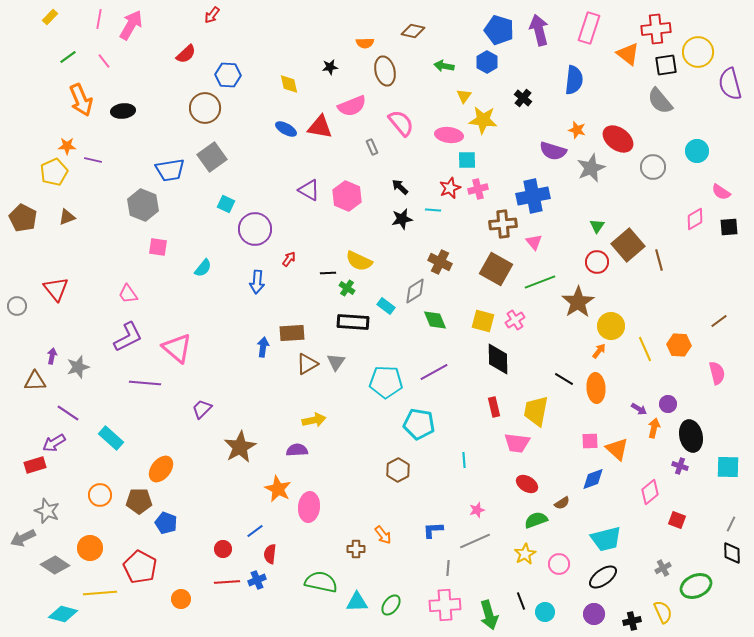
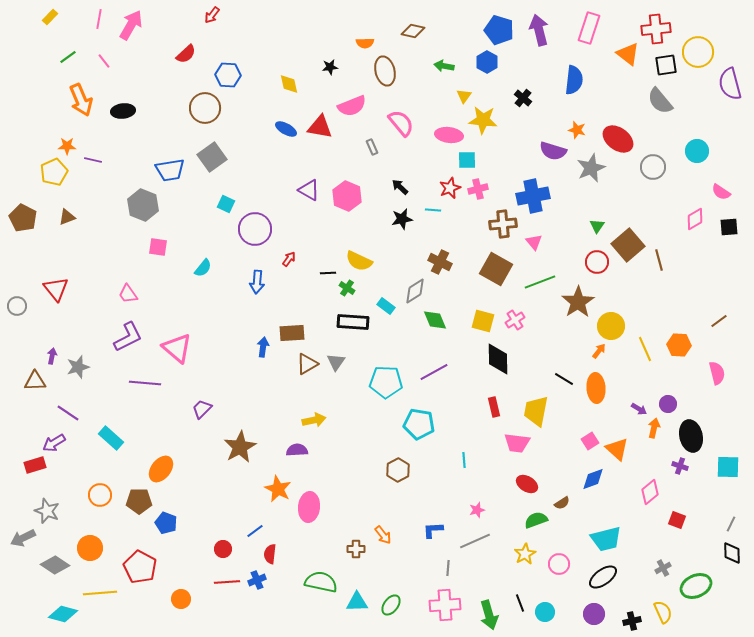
pink square at (590, 441): rotated 30 degrees counterclockwise
black line at (521, 601): moved 1 px left, 2 px down
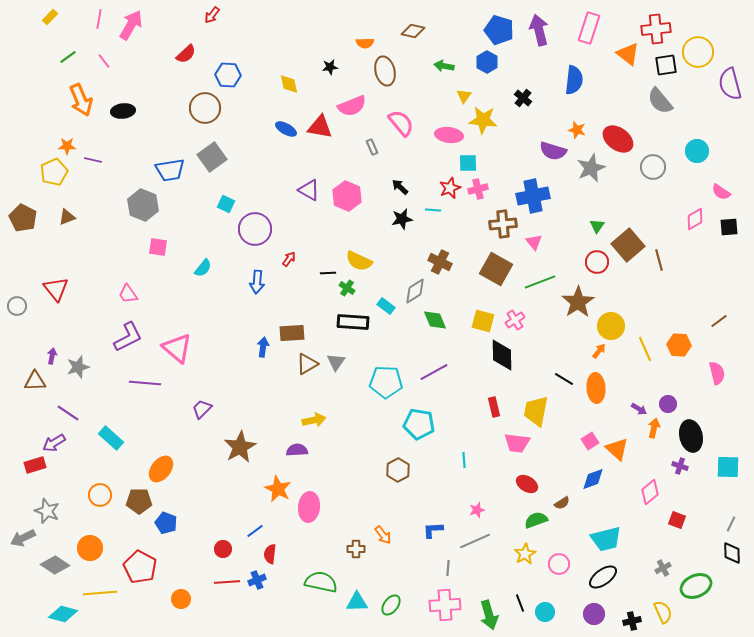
cyan square at (467, 160): moved 1 px right, 3 px down
black diamond at (498, 359): moved 4 px right, 4 px up
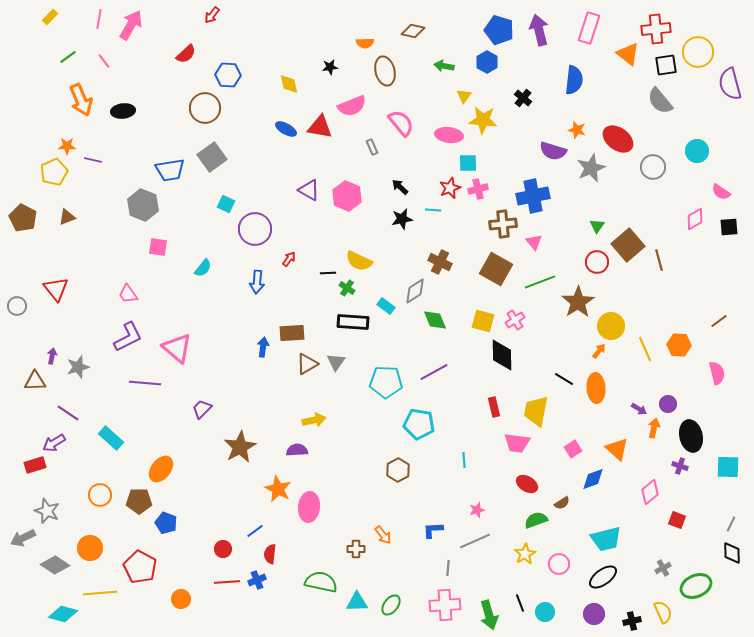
pink square at (590, 441): moved 17 px left, 8 px down
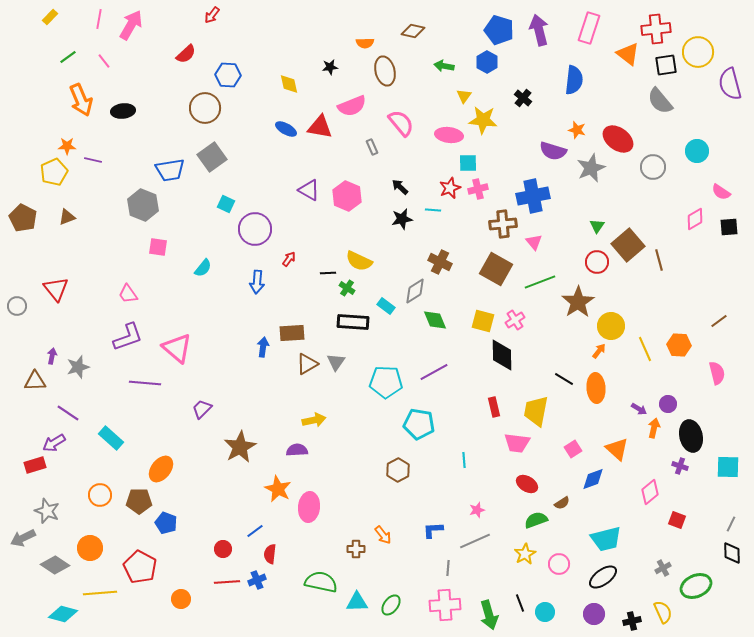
purple L-shape at (128, 337): rotated 8 degrees clockwise
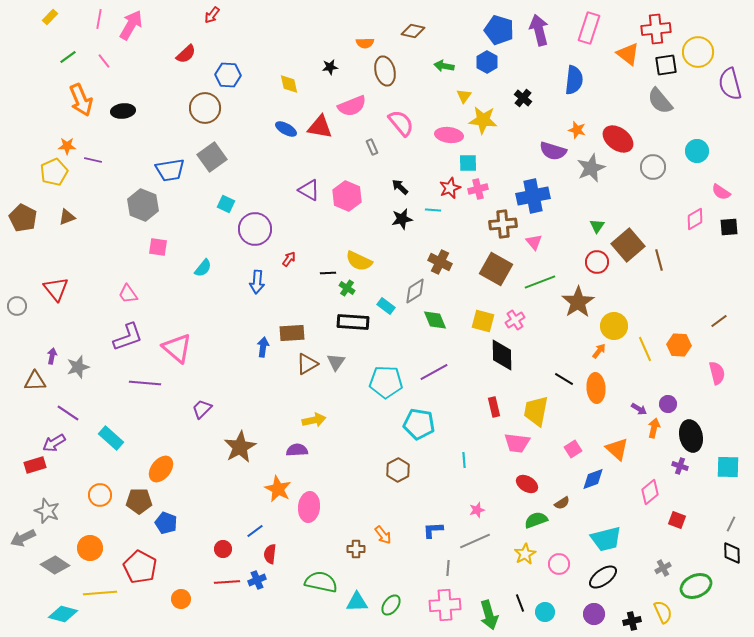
yellow circle at (611, 326): moved 3 px right
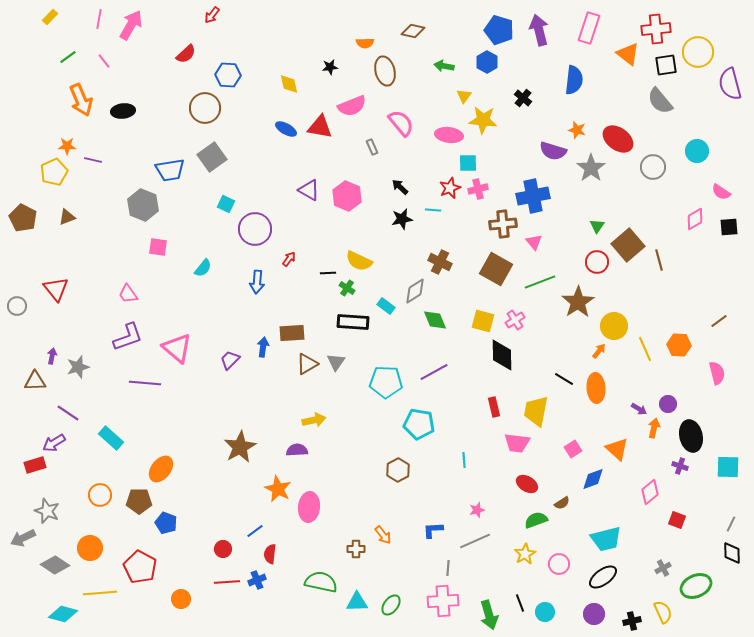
gray star at (591, 168): rotated 12 degrees counterclockwise
purple trapezoid at (202, 409): moved 28 px right, 49 px up
pink cross at (445, 605): moved 2 px left, 4 px up
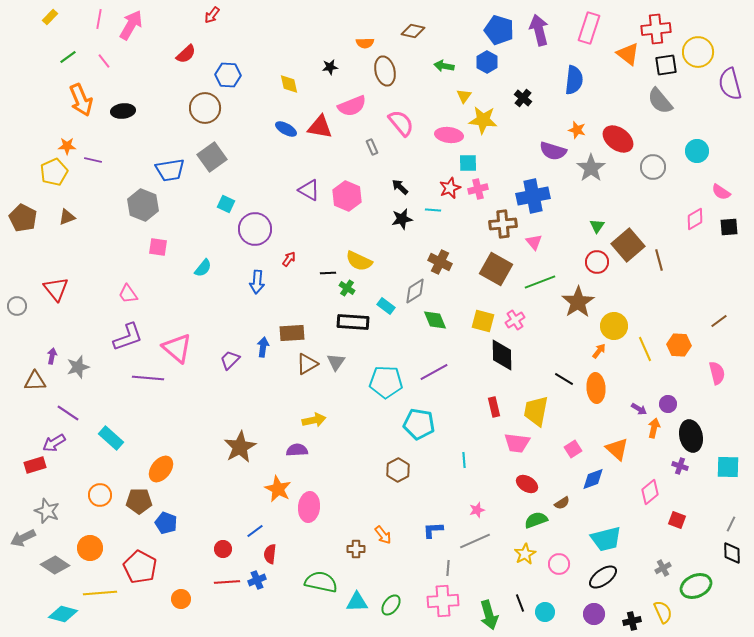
purple line at (145, 383): moved 3 px right, 5 px up
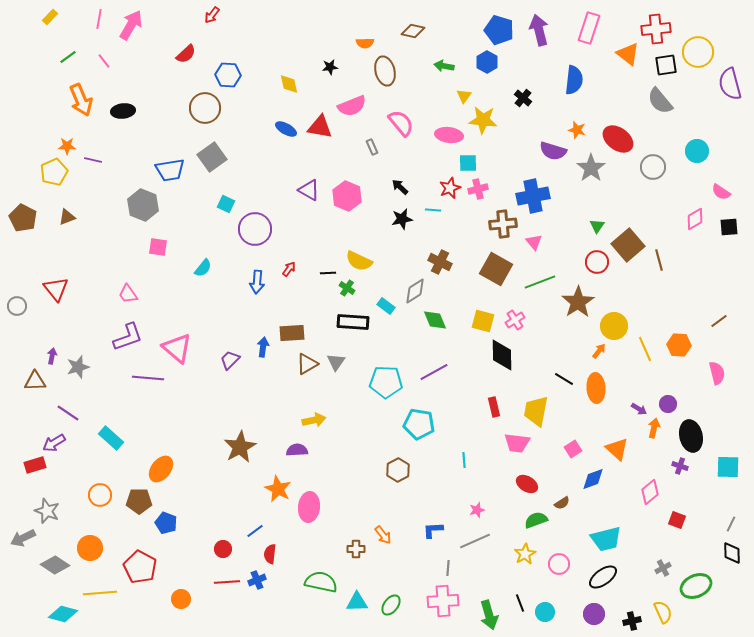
red arrow at (289, 259): moved 10 px down
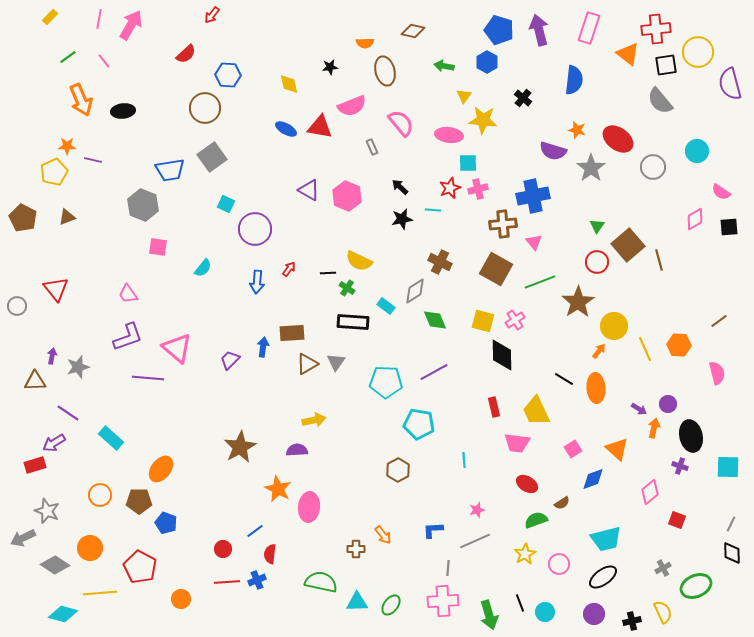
yellow trapezoid at (536, 411): rotated 36 degrees counterclockwise
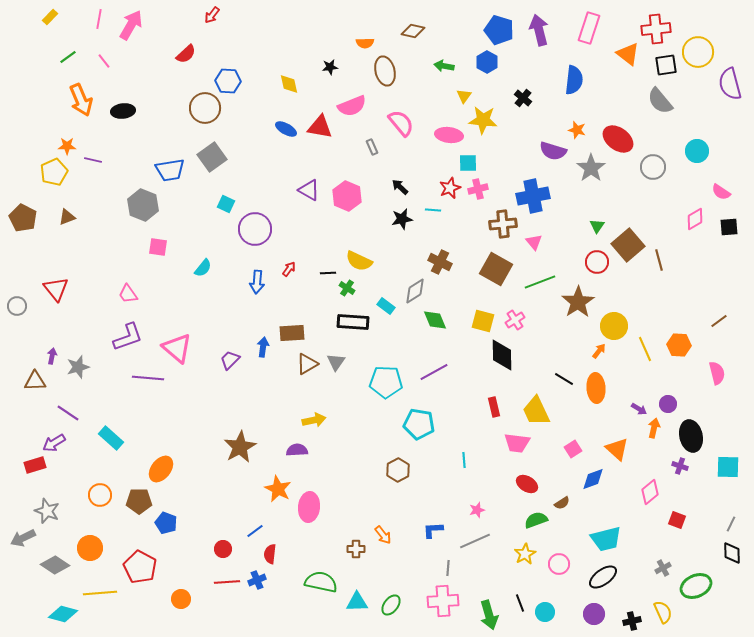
blue hexagon at (228, 75): moved 6 px down
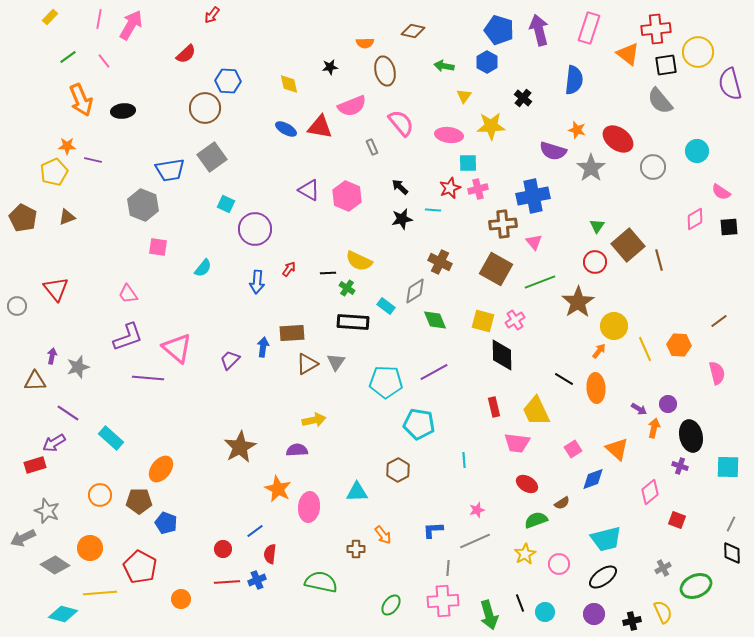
yellow star at (483, 120): moved 8 px right, 6 px down; rotated 8 degrees counterclockwise
red circle at (597, 262): moved 2 px left
cyan triangle at (357, 602): moved 110 px up
